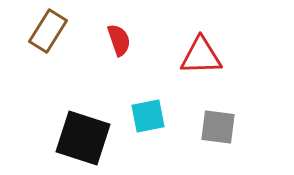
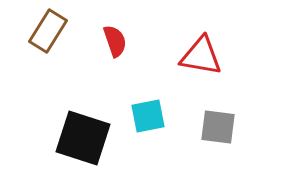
red semicircle: moved 4 px left, 1 px down
red triangle: rotated 12 degrees clockwise
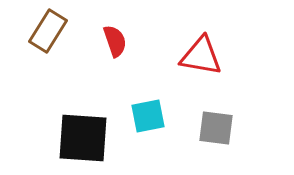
gray square: moved 2 px left, 1 px down
black square: rotated 14 degrees counterclockwise
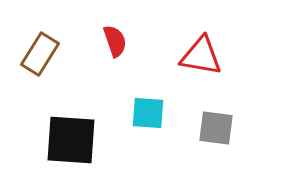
brown rectangle: moved 8 px left, 23 px down
cyan square: moved 3 px up; rotated 15 degrees clockwise
black square: moved 12 px left, 2 px down
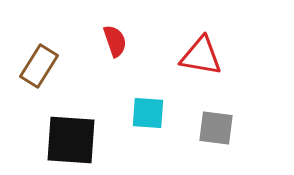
brown rectangle: moved 1 px left, 12 px down
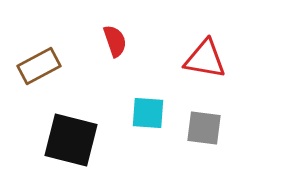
red triangle: moved 4 px right, 3 px down
brown rectangle: rotated 30 degrees clockwise
gray square: moved 12 px left
black square: rotated 10 degrees clockwise
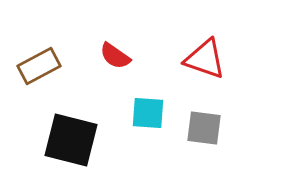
red semicircle: moved 15 px down; rotated 144 degrees clockwise
red triangle: rotated 9 degrees clockwise
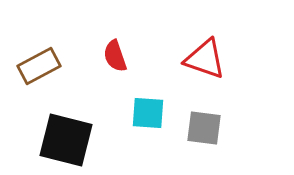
red semicircle: rotated 36 degrees clockwise
black square: moved 5 px left
